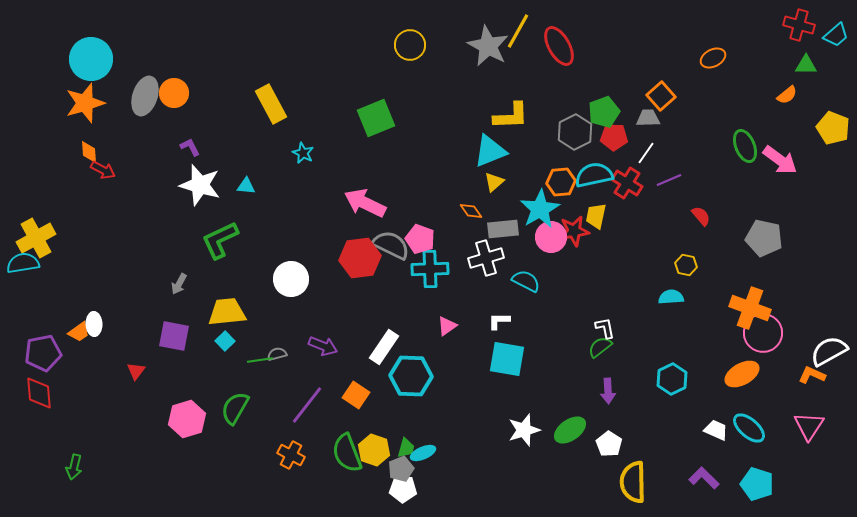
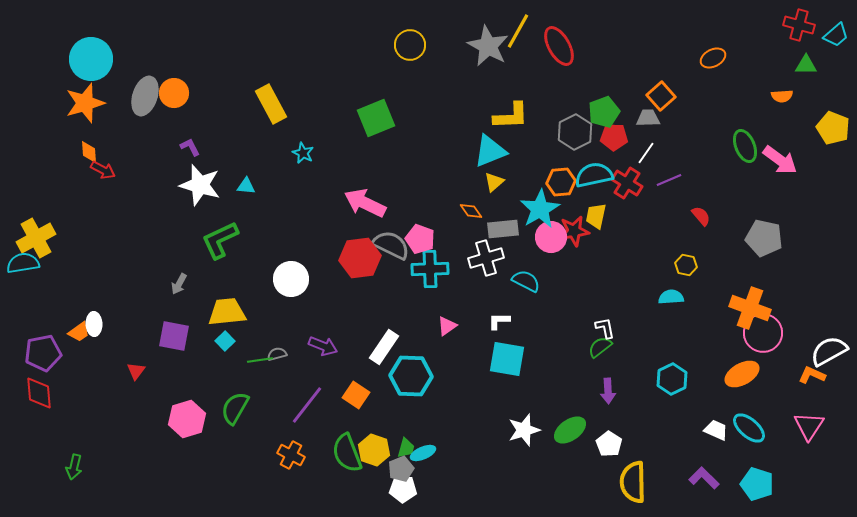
orange semicircle at (787, 95): moved 5 px left, 1 px down; rotated 35 degrees clockwise
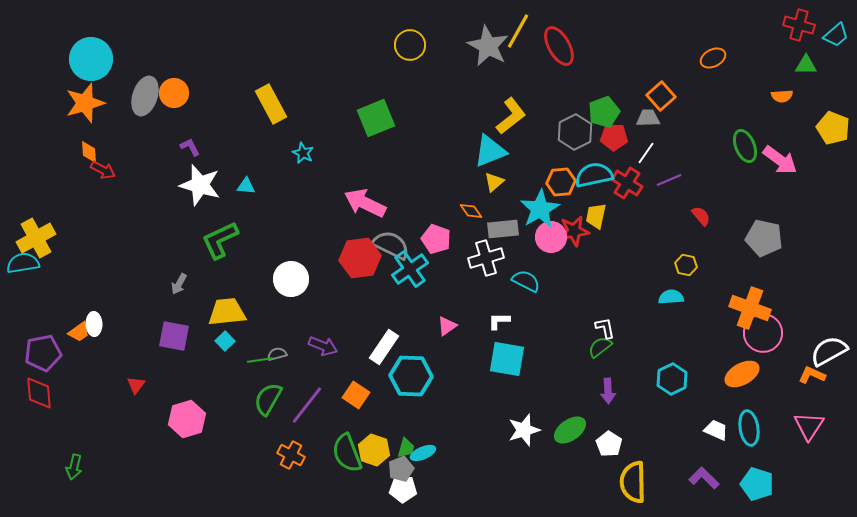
yellow L-shape at (511, 116): rotated 36 degrees counterclockwise
pink pentagon at (420, 239): moved 16 px right
cyan cross at (430, 269): moved 20 px left; rotated 33 degrees counterclockwise
red triangle at (136, 371): moved 14 px down
green semicircle at (235, 408): moved 33 px right, 9 px up
cyan ellipse at (749, 428): rotated 40 degrees clockwise
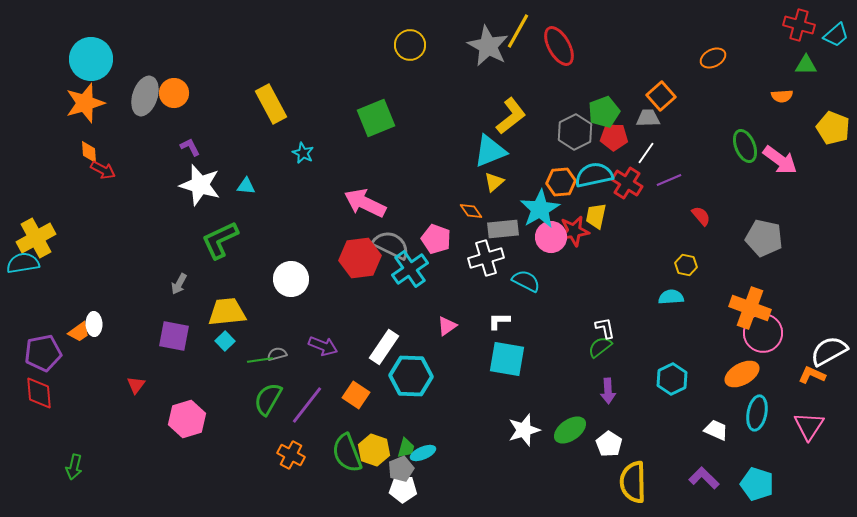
cyan ellipse at (749, 428): moved 8 px right, 15 px up; rotated 20 degrees clockwise
